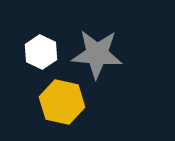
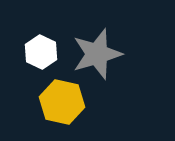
gray star: rotated 21 degrees counterclockwise
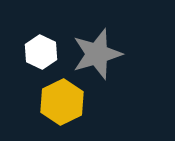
yellow hexagon: rotated 21 degrees clockwise
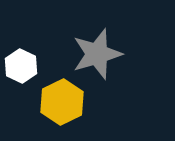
white hexagon: moved 20 px left, 14 px down
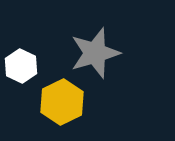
gray star: moved 2 px left, 1 px up
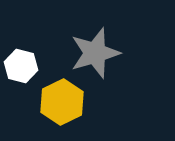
white hexagon: rotated 12 degrees counterclockwise
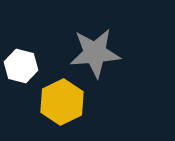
gray star: rotated 12 degrees clockwise
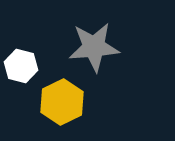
gray star: moved 1 px left, 6 px up
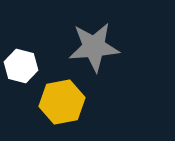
yellow hexagon: rotated 15 degrees clockwise
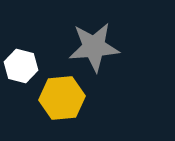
yellow hexagon: moved 4 px up; rotated 6 degrees clockwise
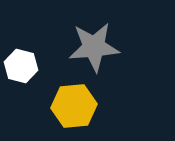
yellow hexagon: moved 12 px right, 8 px down
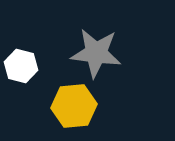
gray star: moved 2 px right, 6 px down; rotated 12 degrees clockwise
